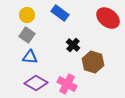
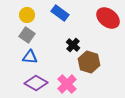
brown hexagon: moved 4 px left
pink cross: rotated 18 degrees clockwise
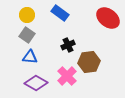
black cross: moved 5 px left; rotated 24 degrees clockwise
brown hexagon: rotated 25 degrees counterclockwise
pink cross: moved 8 px up
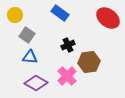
yellow circle: moved 12 px left
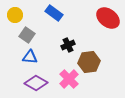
blue rectangle: moved 6 px left
pink cross: moved 2 px right, 3 px down
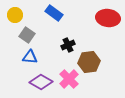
red ellipse: rotated 30 degrees counterclockwise
purple diamond: moved 5 px right, 1 px up
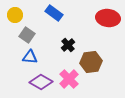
black cross: rotated 16 degrees counterclockwise
brown hexagon: moved 2 px right
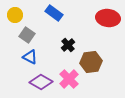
blue triangle: rotated 21 degrees clockwise
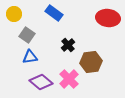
yellow circle: moved 1 px left, 1 px up
blue triangle: rotated 35 degrees counterclockwise
purple diamond: rotated 10 degrees clockwise
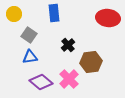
blue rectangle: rotated 48 degrees clockwise
gray square: moved 2 px right
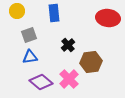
yellow circle: moved 3 px right, 3 px up
gray square: rotated 35 degrees clockwise
